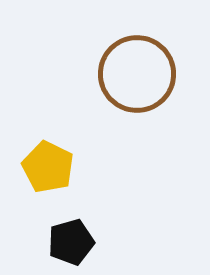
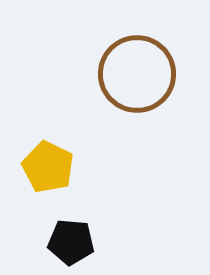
black pentagon: rotated 21 degrees clockwise
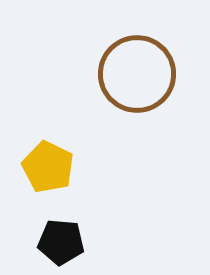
black pentagon: moved 10 px left
